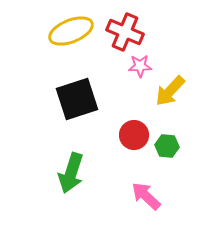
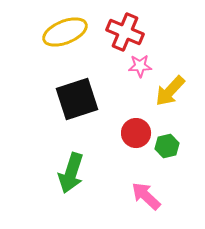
yellow ellipse: moved 6 px left, 1 px down
red circle: moved 2 px right, 2 px up
green hexagon: rotated 20 degrees counterclockwise
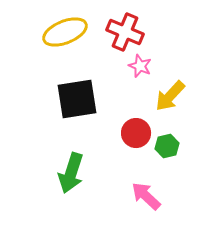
pink star: rotated 25 degrees clockwise
yellow arrow: moved 5 px down
black square: rotated 9 degrees clockwise
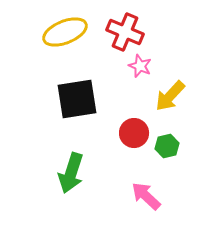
red circle: moved 2 px left
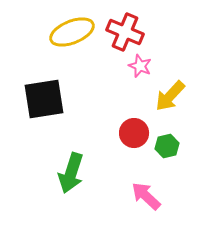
yellow ellipse: moved 7 px right
black square: moved 33 px left
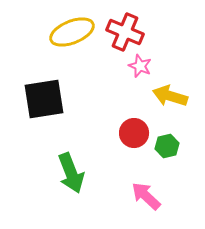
yellow arrow: rotated 64 degrees clockwise
green arrow: rotated 39 degrees counterclockwise
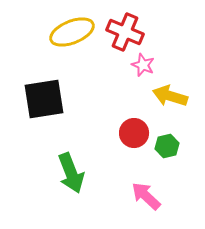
pink star: moved 3 px right, 1 px up
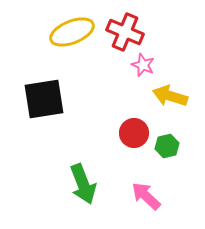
green arrow: moved 12 px right, 11 px down
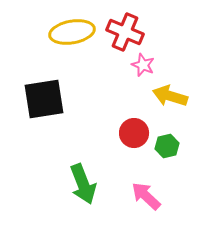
yellow ellipse: rotated 12 degrees clockwise
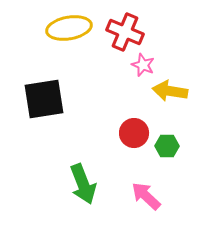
yellow ellipse: moved 3 px left, 4 px up
yellow arrow: moved 5 px up; rotated 8 degrees counterclockwise
green hexagon: rotated 15 degrees clockwise
